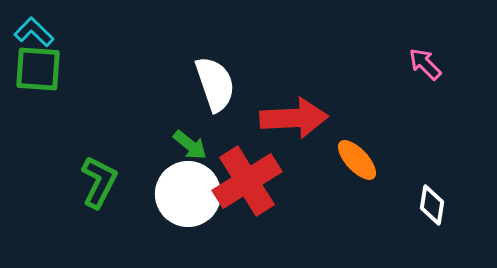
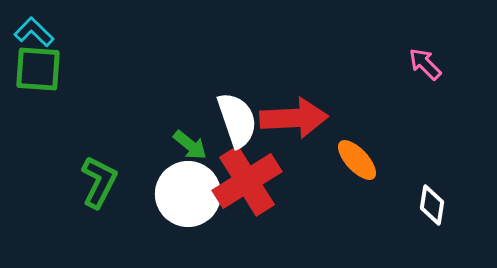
white semicircle: moved 22 px right, 36 px down
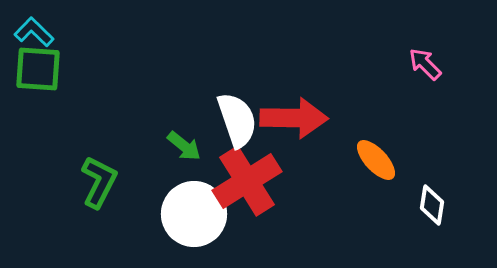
red arrow: rotated 4 degrees clockwise
green arrow: moved 6 px left, 1 px down
orange ellipse: moved 19 px right
white circle: moved 6 px right, 20 px down
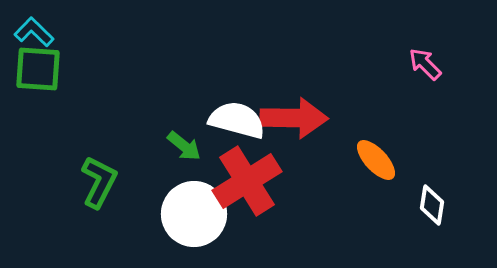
white semicircle: rotated 56 degrees counterclockwise
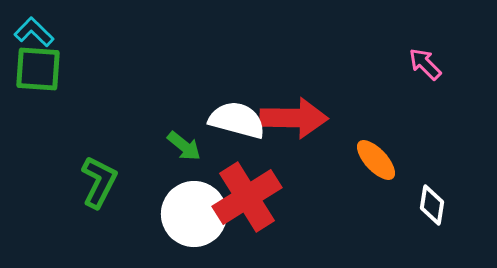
red cross: moved 16 px down
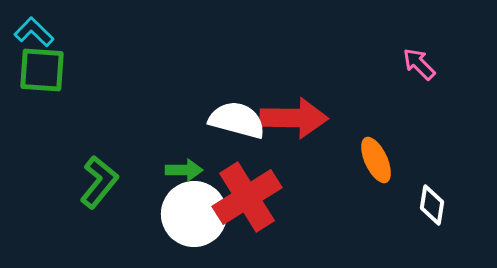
pink arrow: moved 6 px left
green square: moved 4 px right, 1 px down
green arrow: moved 24 px down; rotated 39 degrees counterclockwise
orange ellipse: rotated 18 degrees clockwise
green L-shape: rotated 12 degrees clockwise
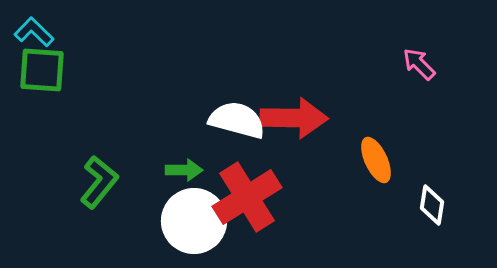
white circle: moved 7 px down
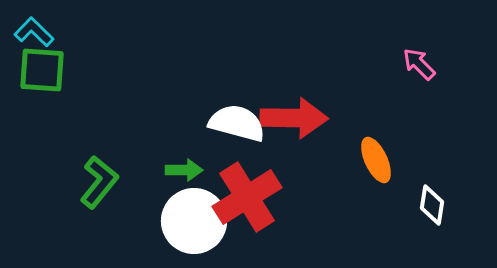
white semicircle: moved 3 px down
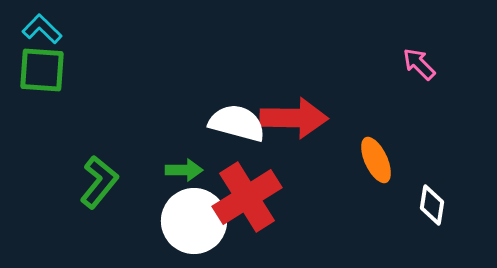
cyan L-shape: moved 8 px right, 3 px up
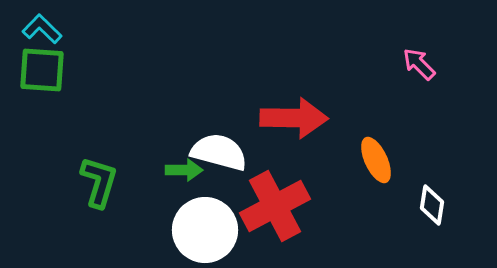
white semicircle: moved 18 px left, 29 px down
green L-shape: rotated 22 degrees counterclockwise
red cross: moved 28 px right, 9 px down; rotated 4 degrees clockwise
white circle: moved 11 px right, 9 px down
